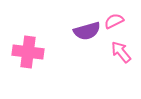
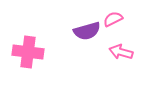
pink semicircle: moved 1 px left, 2 px up
pink arrow: rotated 35 degrees counterclockwise
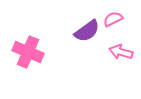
purple semicircle: rotated 20 degrees counterclockwise
pink cross: rotated 16 degrees clockwise
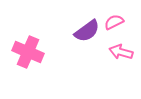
pink semicircle: moved 1 px right, 3 px down
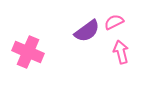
pink arrow: rotated 60 degrees clockwise
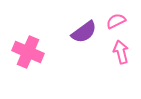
pink semicircle: moved 2 px right, 1 px up
purple semicircle: moved 3 px left, 1 px down
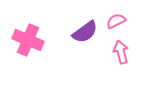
purple semicircle: moved 1 px right
pink cross: moved 12 px up
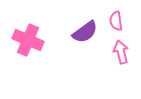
pink semicircle: rotated 72 degrees counterclockwise
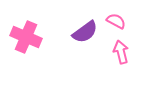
pink semicircle: rotated 126 degrees clockwise
pink cross: moved 2 px left, 3 px up
